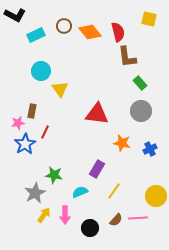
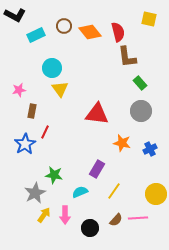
cyan circle: moved 11 px right, 3 px up
pink star: moved 1 px right, 33 px up
yellow circle: moved 2 px up
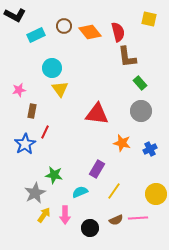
brown semicircle: rotated 24 degrees clockwise
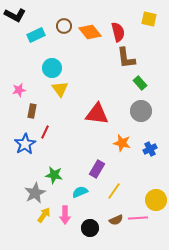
brown L-shape: moved 1 px left, 1 px down
yellow circle: moved 6 px down
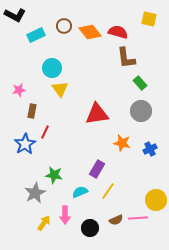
red semicircle: rotated 60 degrees counterclockwise
red triangle: rotated 15 degrees counterclockwise
yellow line: moved 6 px left
yellow arrow: moved 8 px down
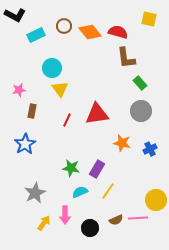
red line: moved 22 px right, 12 px up
green star: moved 17 px right, 7 px up
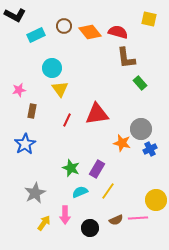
gray circle: moved 18 px down
green star: rotated 12 degrees clockwise
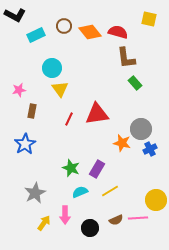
green rectangle: moved 5 px left
red line: moved 2 px right, 1 px up
yellow line: moved 2 px right; rotated 24 degrees clockwise
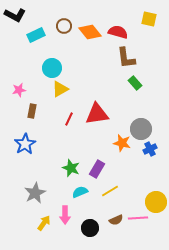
yellow triangle: rotated 36 degrees clockwise
yellow circle: moved 2 px down
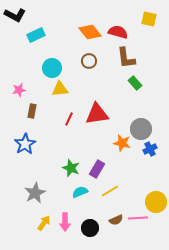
brown circle: moved 25 px right, 35 px down
yellow triangle: rotated 24 degrees clockwise
pink arrow: moved 7 px down
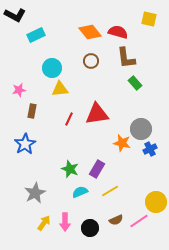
brown circle: moved 2 px right
green star: moved 1 px left, 1 px down
pink line: moved 1 px right, 3 px down; rotated 30 degrees counterclockwise
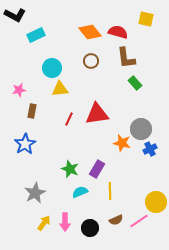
yellow square: moved 3 px left
yellow line: rotated 60 degrees counterclockwise
